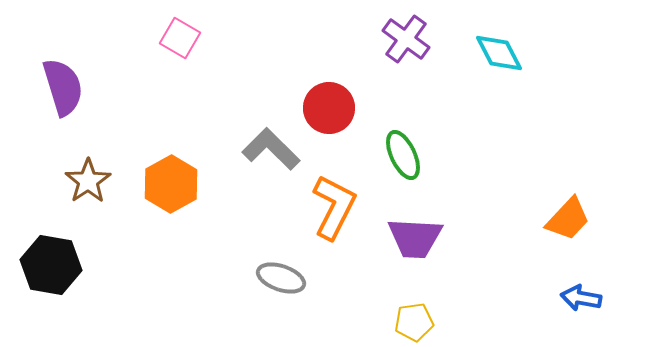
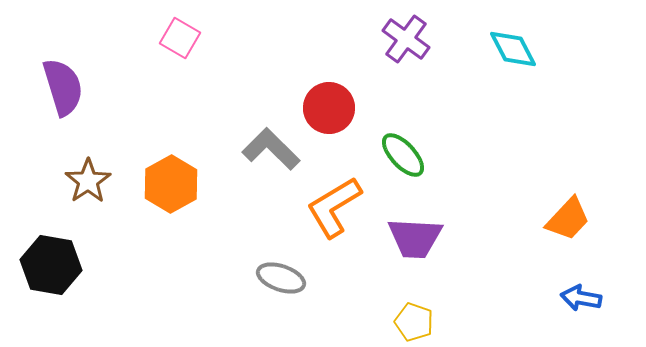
cyan diamond: moved 14 px right, 4 px up
green ellipse: rotated 18 degrees counterclockwise
orange L-shape: rotated 148 degrees counterclockwise
yellow pentagon: rotated 27 degrees clockwise
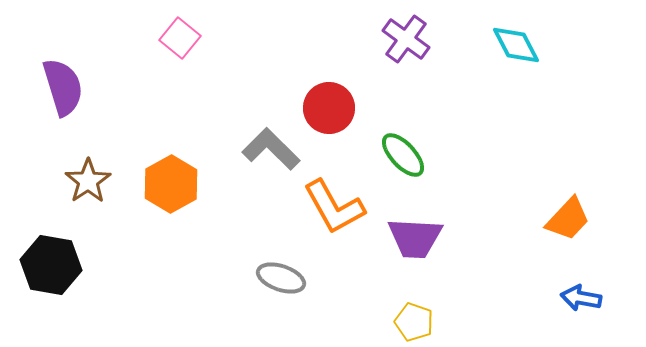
pink square: rotated 9 degrees clockwise
cyan diamond: moved 3 px right, 4 px up
orange L-shape: rotated 88 degrees counterclockwise
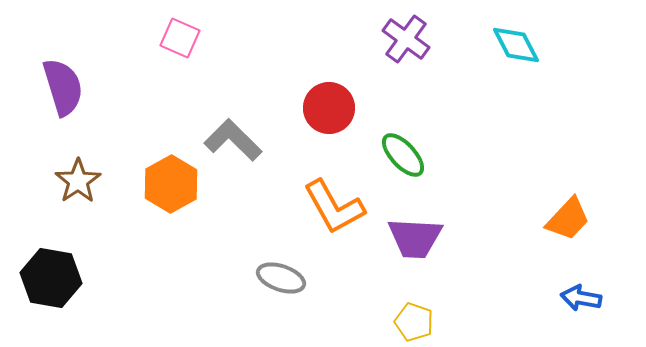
pink square: rotated 15 degrees counterclockwise
gray L-shape: moved 38 px left, 9 px up
brown star: moved 10 px left
black hexagon: moved 13 px down
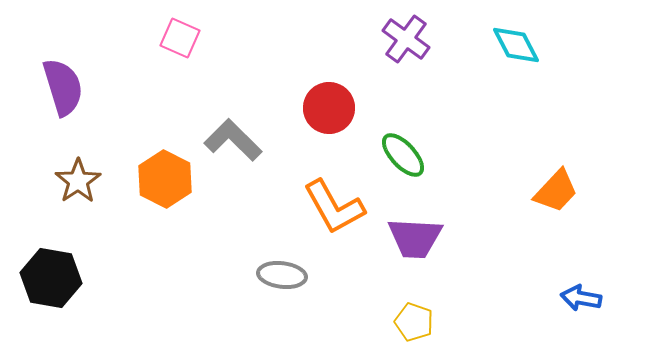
orange hexagon: moved 6 px left, 5 px up; rotated 4 degrees counterclockwise
orange trapezoid: moved 12 px left, 28 px up
gray ellipse: moved 1 px right, 3 px up; rotated 12 degrees counterclockwise
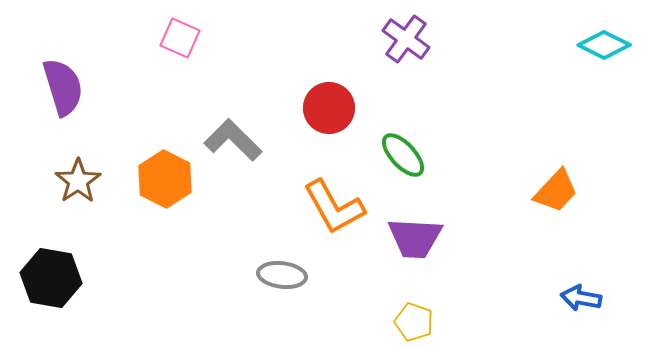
cyan diamond: moved 88 px right; rotated 36 degrees counterclockwise
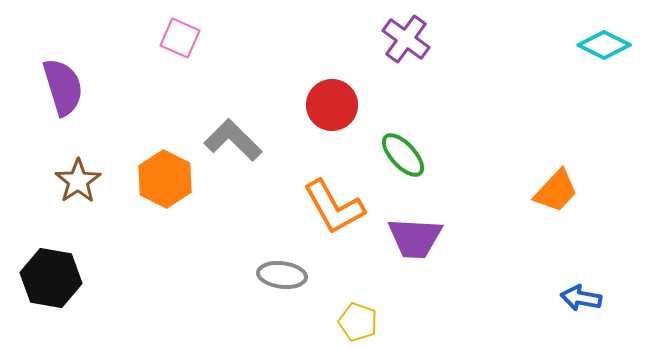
red circle: moved 3 px right, 3 px up
yellow pentagon: moved 56 px left
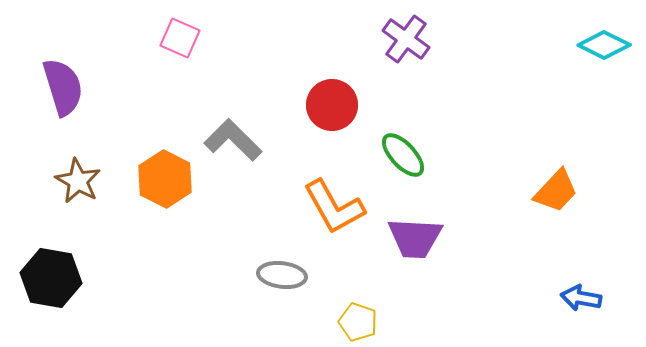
brown star: rotated 9 degrees counterclockwise
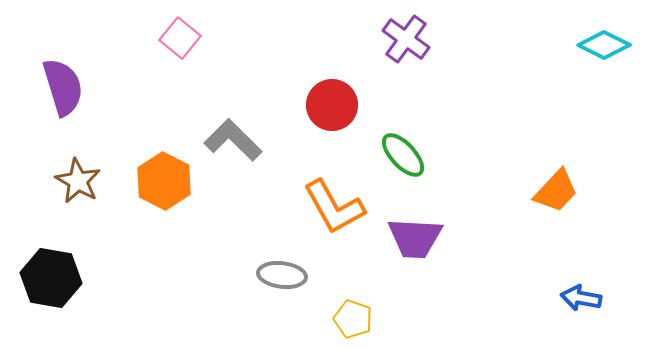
pink square: rotated 15 degrees clockwise
orange hexagon: moved 1 px left, 2 px down
yellow pentagon: moved 5 px left, 3 px up
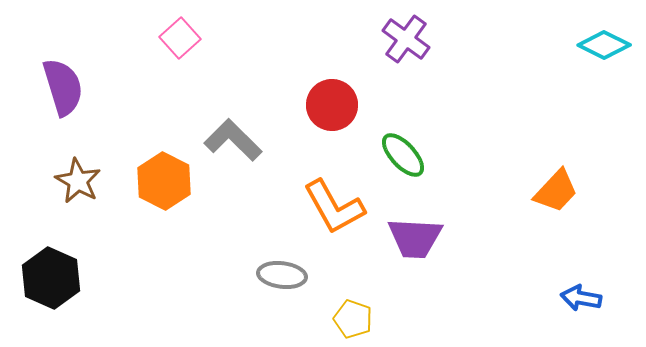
pink square: rotated 9 degrees clockwise
black hexagon: rotated 14 degrees clockwise
